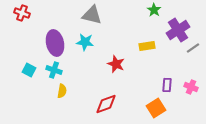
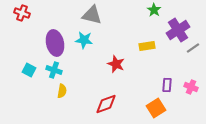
cyan star: moved 1 px left, 2 px up
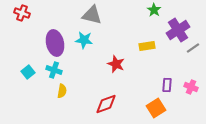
cyan square: moved 1 px left, 2 px down; rotated 24 degrees clockwise
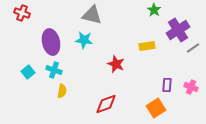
purple ellipse: moved 4 px left, 1 px up
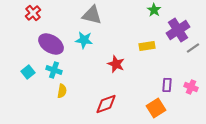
red cross: moved 11 px right; rotated 28 degrees clockwise
purple ellipse: moved 2 px down; rotated 45 degrees counterclockwise
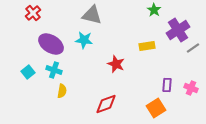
pink cross: moved 1 px down
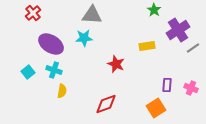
gray triangle: rotated 10 degrees counterclockwise
cyan star: moved 2 px up; rotated 12 degrees counterclockwise
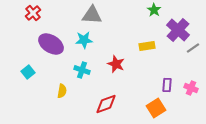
purple cross: rotated 15 degrees counterclockwise
cyan star: moved 2 px down
cyan cross: moved 28 px right
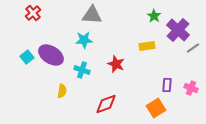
green star: moved 6 px down
purple ellipse: moved 11 px down
cyan square: moved 1 px left, 15 px up
